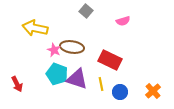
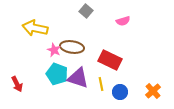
purple triangle: moved 1 px right, 1 px up
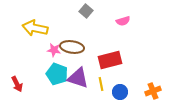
pink star: rotated 16 degrees counterclockwise
red rectangle: rotated 40 degrees counterclockwise
orange cross: rotated 21 degrees clockwise
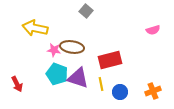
pink semicircle: moved 30 px right, 9 px down
